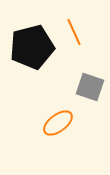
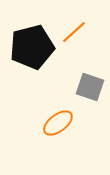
orange line: rotated 72 degrees clockwise
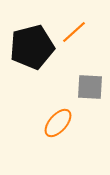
gray square: rotated 16 degrees counterclockwise
orange ellipse: rotated 12 degrees counterclockwise
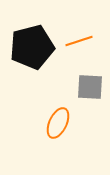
orange line: moved 5 px right, 9 px down; rotated 24 degrees clockwise
orange ellipse: rotated 16 degrees counterclockwise
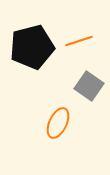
gray square: moved 1 px left, 1 px up; rotated 32 degrees clockwise
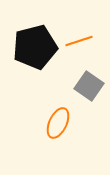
black pentagon: moved 3 px right
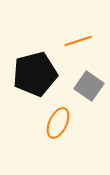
orange line: moved 1 px left
black pentagon: moved 27 px down
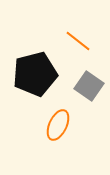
orange line: rotated 56 degrees clockwise
orange ellipse: moved 2 px down
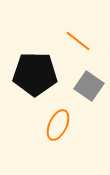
black pentagon: rotated 15 degrees clockwise
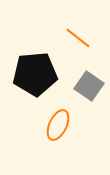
orange line: moved 3 px up
black pentagon: rotated 6 degrees counterclockwise
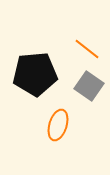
orange line: moved 9 px right, 11 px down
orange ellipse: rotated 8 degrees counterclockwise
